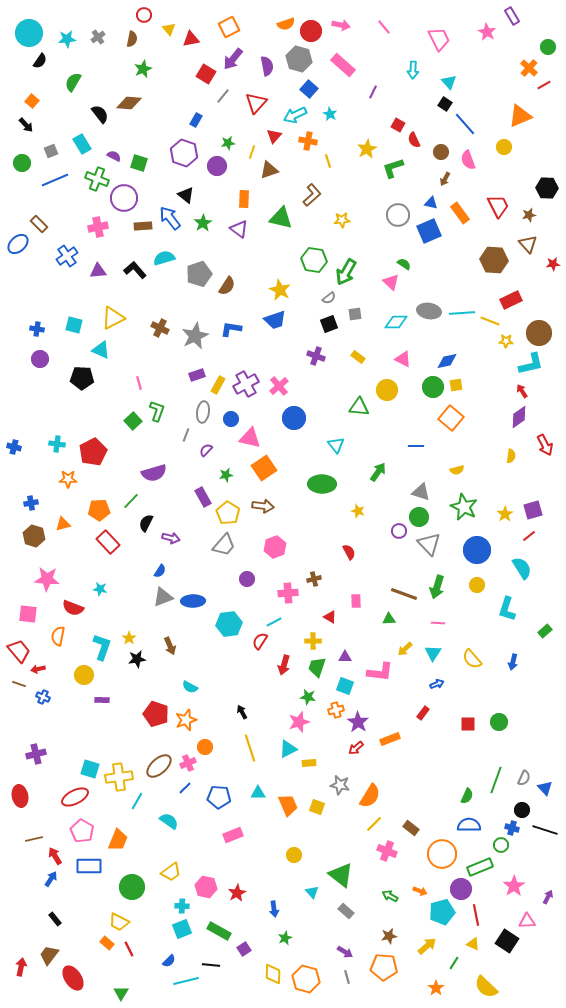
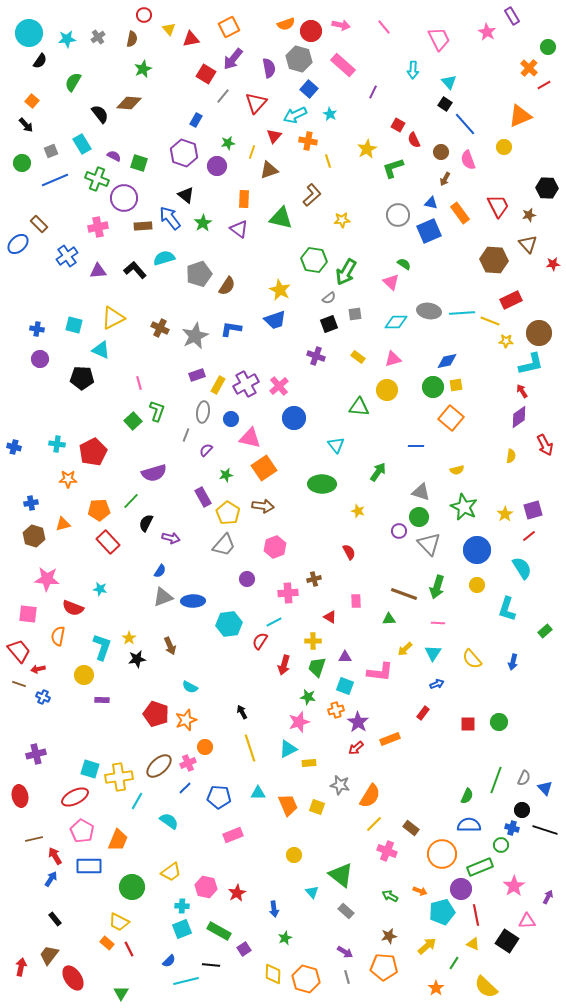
purple semicircle at (267, 66): moved 2 px right, 2 px down
pink triangle at (403, 359): moved 10 px left; rotated 42 degrees counterclockwise
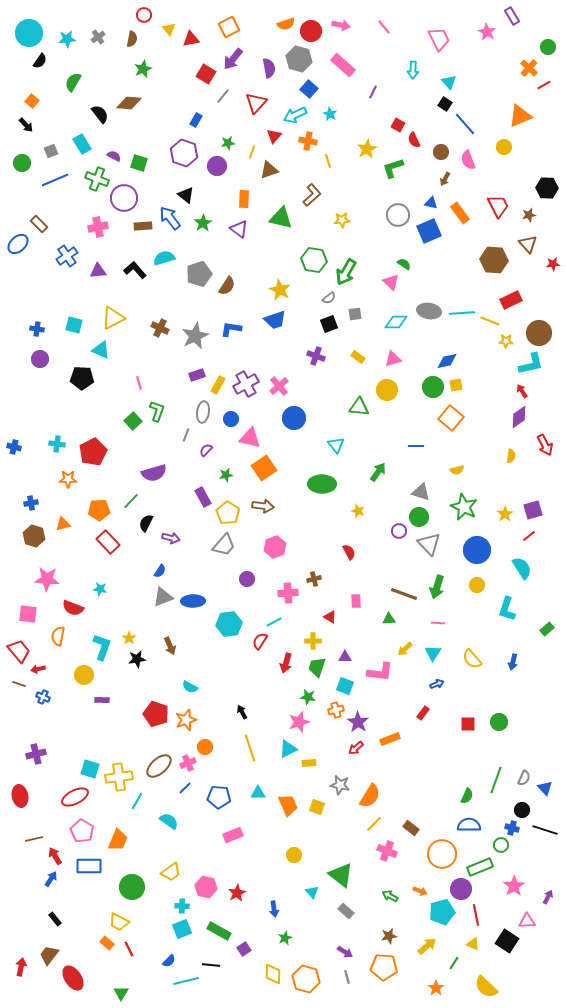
green rectangle at (545, 631): moved 2 px right, 2 px up
red arrow at (284, 665): moved 2 px right, 2 px up
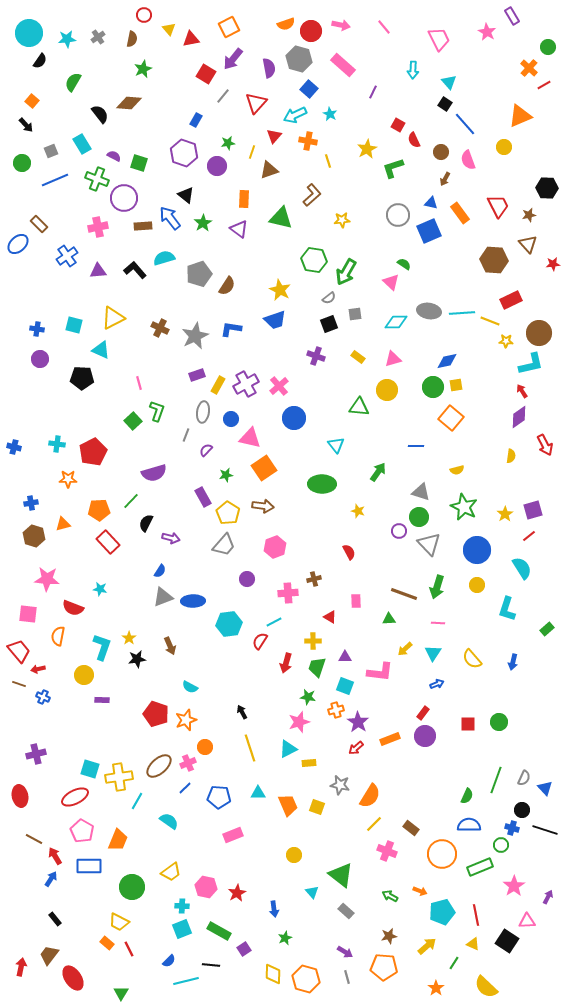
brown line at (34, 839): rotated 42 degrees clockwise
purple circle at (461, 889): moved 36 px left, 153 px up
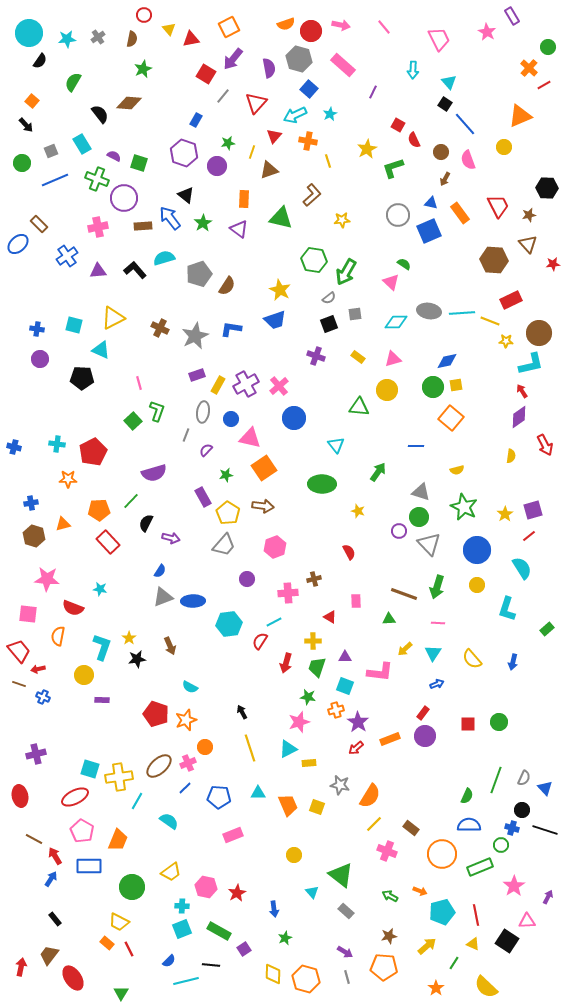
cyan star at (330, 114): rotated 16 degrees clockwise
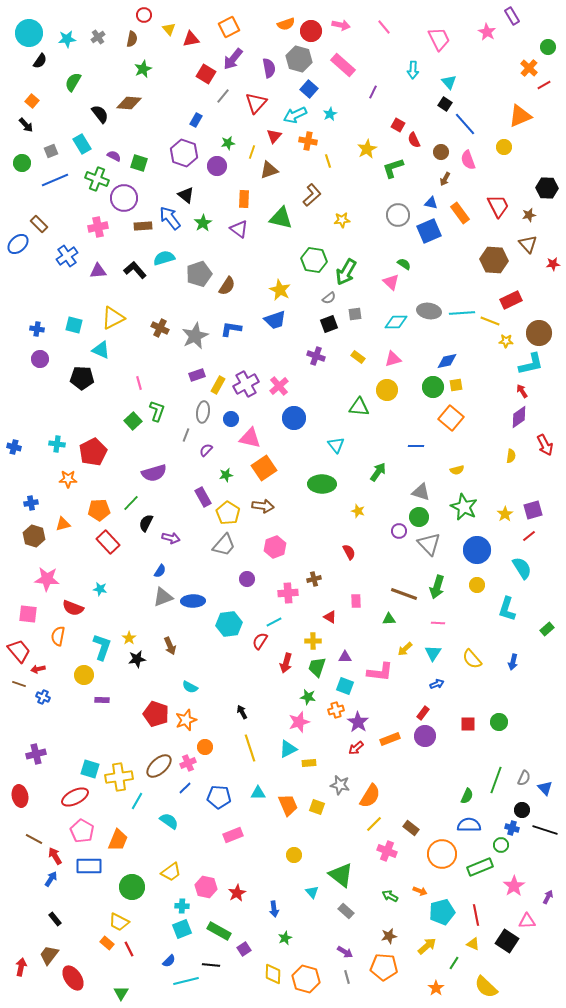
green line at (131, 501): moved 2 px down
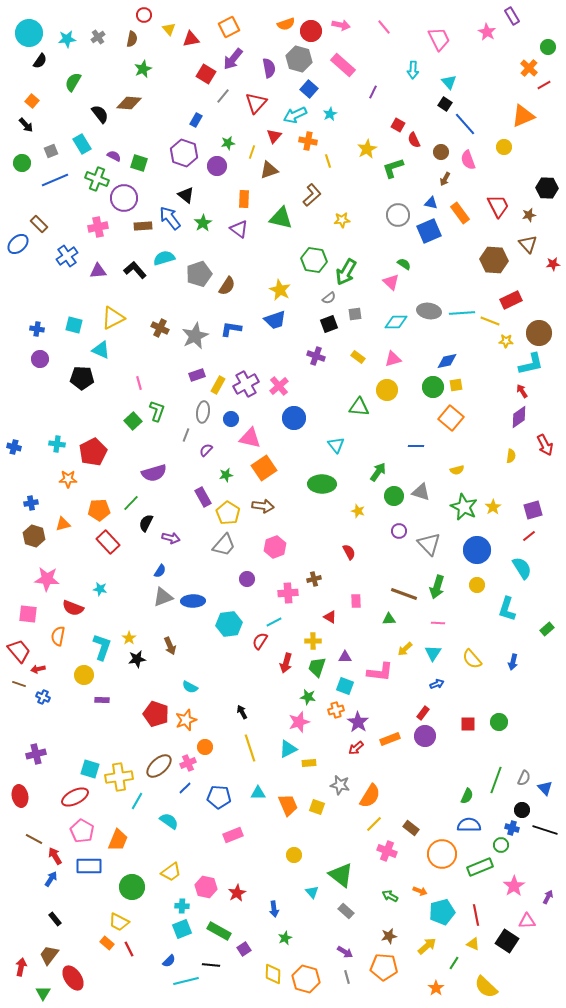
orange triangle at (520, 116): moved 3 px right
yellow star at (505, 514): moved 12 px left, 7 px up
green circle at (419, 517): moved 25 px left, 21 px up
green triangle at (121, 993): moved 78 px left
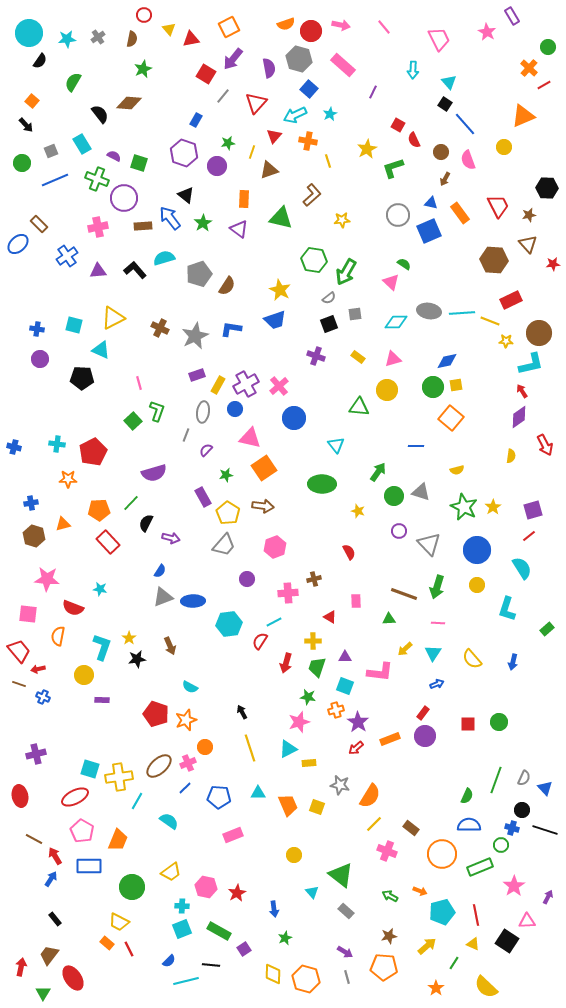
blue circle at (231, 419): moved 4 px right, 10 px up
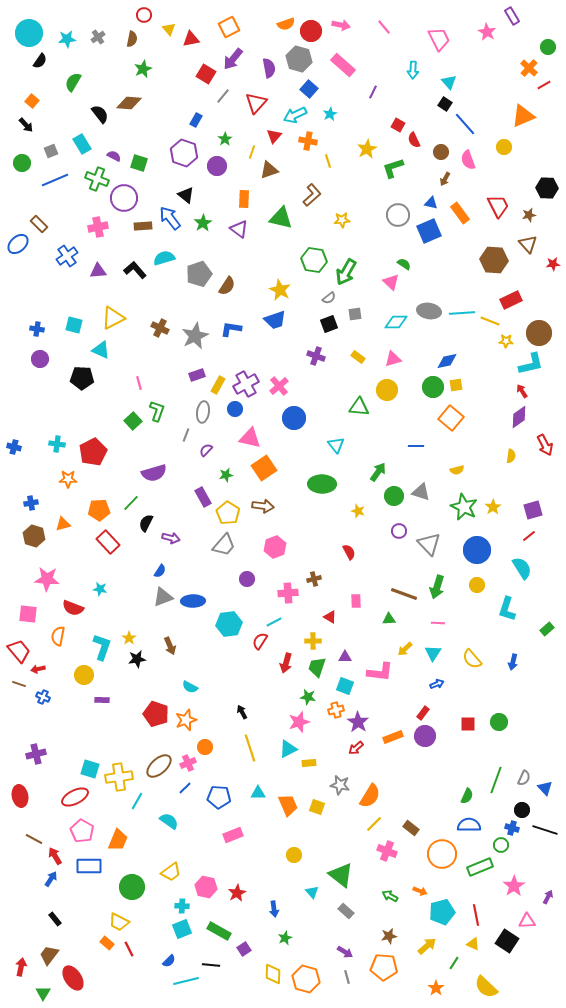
green star at (228, 143): moved 3 px left, 4 px up; rotated 24 degrees counterclockwise
orange rectangle at (390, 739): moved 3 px right, 2 px up
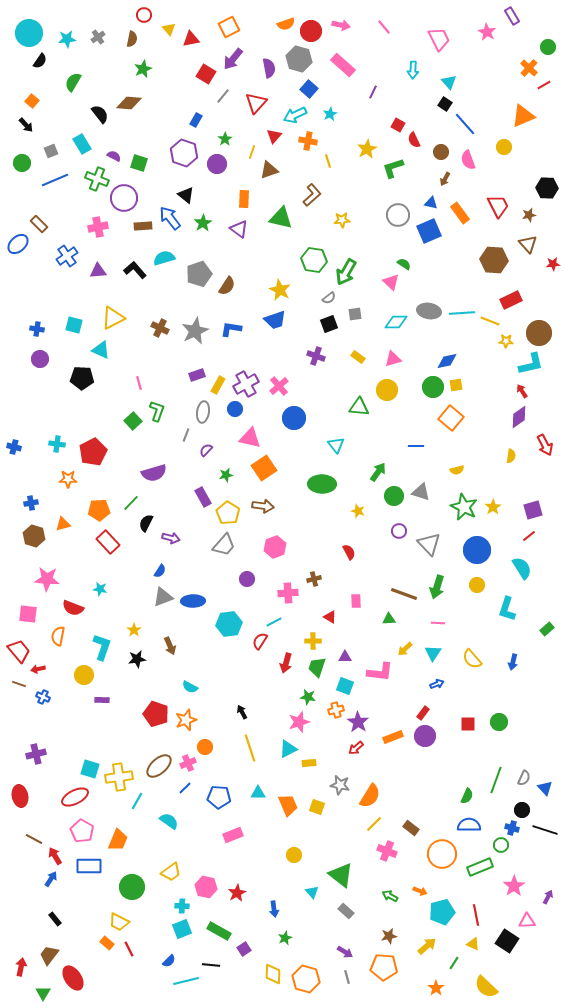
purple circle at (217, 166): moved 2 px up
gray star at (195, 336): moved 5 px up
yellow star at (129, 638): moved 5 px right, 8 px up
